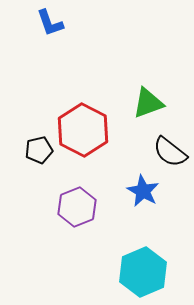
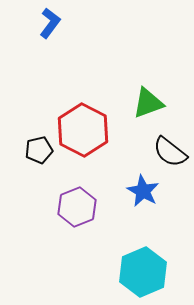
blue L-shape: rotated 124 degrees counterclockwise
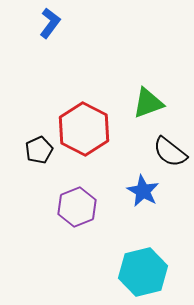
red hexagon: moved 1 px right, 1 px up
black pentagon: rotated 12 degrees counterclockwise
cyan hexagon: rotated 9 degrees clockwise
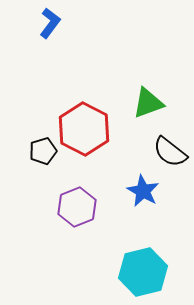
black pentagon: moved 4 px right, 1 px down; rotated 8 degrees clockwise
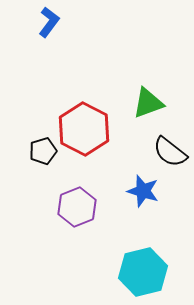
blue L-shape: moved 1 px left, 1 px up
blue star: rotated 12 degrees counterclockwise
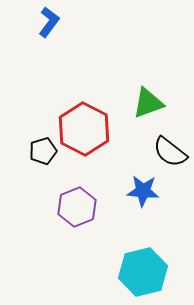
blue star: rotated 12 degrees counterclockwise
